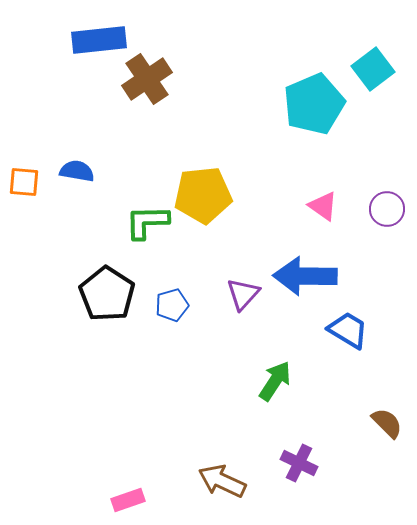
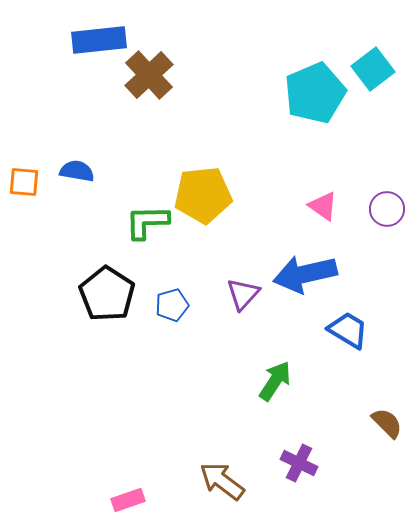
brown cross: moved 2 px right, 4 px up; rotated 9 degrees counterclockwise
cyan pentagon: moved 1 px right, 11 px up
blue arrow: moved 2 px up; rotated 14 degrees counterclockwise
brown arrow: rotated 12 degrees clockwise
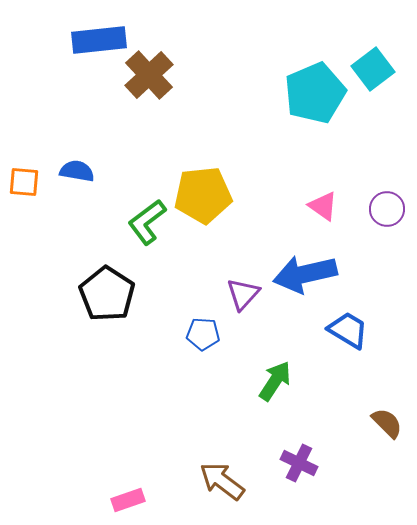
green L-shape: rotated 36 degrees counterclockwise
blue pentagon: moved 31 px right, 29 px down; rotated 20 degrees clockwise
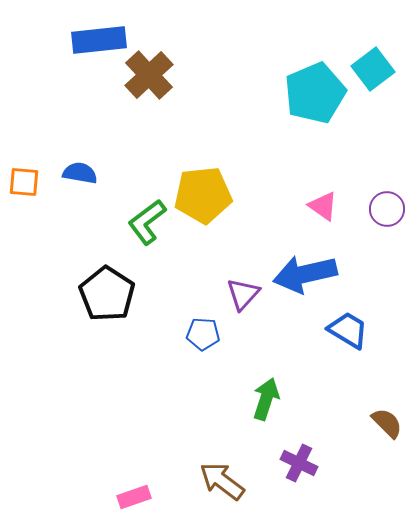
blue semicircle: moved 3 px right, 2 px down
green arrow: moved 9 px left, 18 px down; rotated 15 degrees counterclockwise
pink rectangle: moved 6 px right, 3 px up
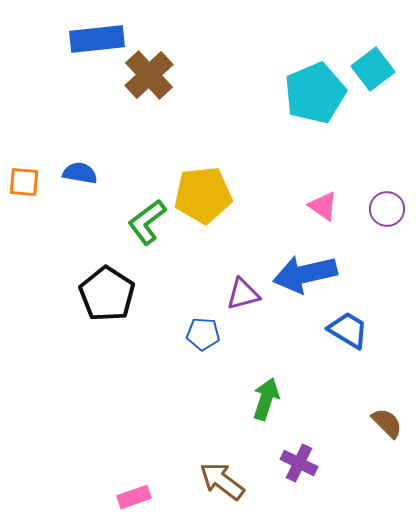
blue rectangle: moved 2 px left, 1 px up
purple triangle: rotated 33 degrees clockwise
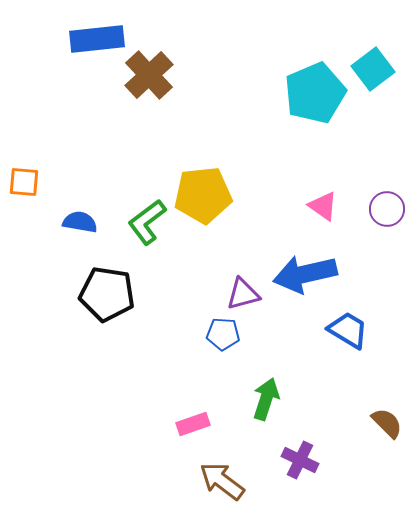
blue semicircle: moved 49 px down
black pentagon: rotated 24 degrees counterclockwise
blue pentagon: moved 20 px right
purple cross: moved 1 px right, 3 px up
pink rectangle: moved 59 px right, 73 px up
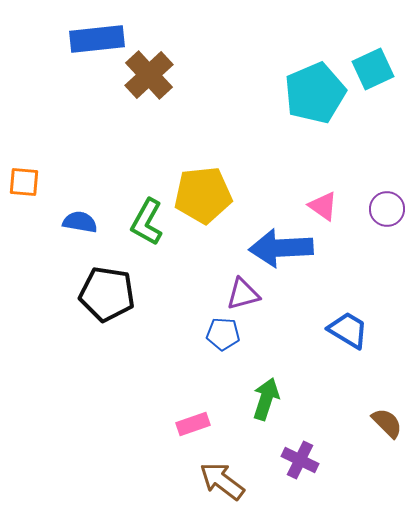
cyan square: rotated 12 degrees clockwise
green L-shape: rotated 24 degrees counterclockwise
blue arrow: moved 24 px left, 26 px up; rotated 10 degrees clockwise
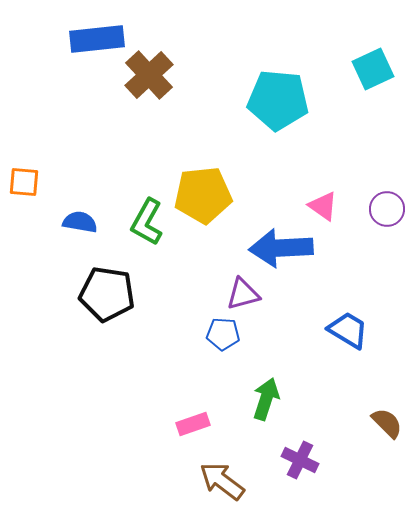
cyan pentagon: moved 37 px left, 7 px down; rotated 28 degrees clockwise
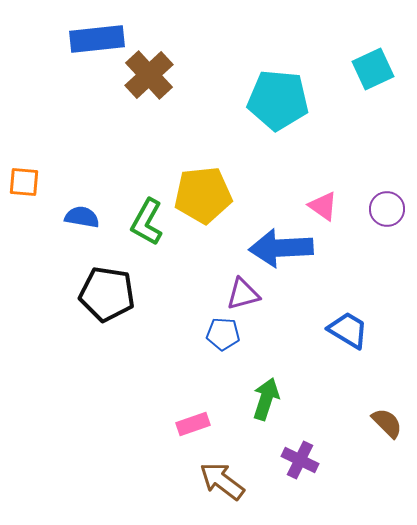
blue semicircle: moved 2 px right, 5 px up
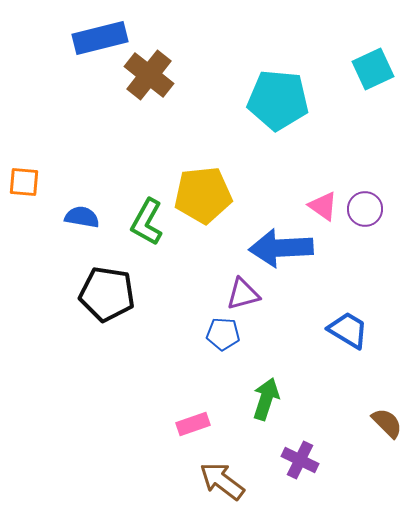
blue rectangle: moved 3 px right, 1 px up; rotated 8 degrees counterclockwise
brown cross: rotated 9 degrees counterclockwise
purple circle: moved 22 px left
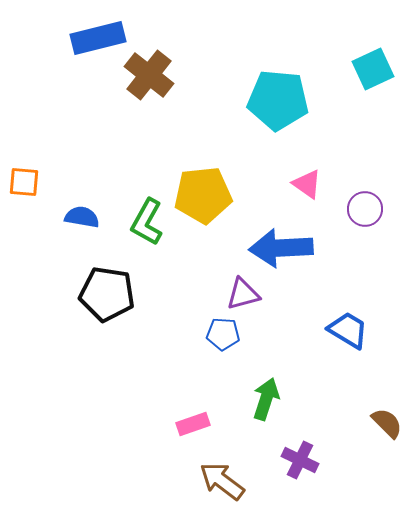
blue rectangle: moved 2 px left
pink triangle: moved 16 px left, 22 px up
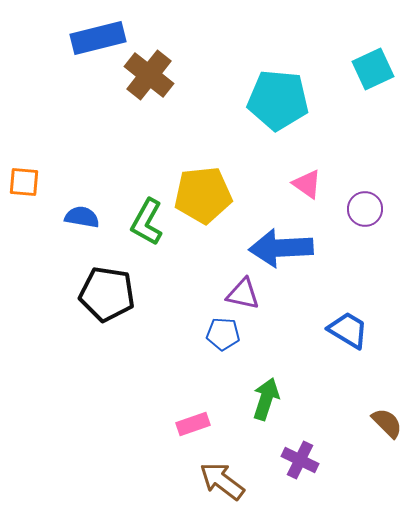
purple triangle: rotated 27 degrees clockwise
